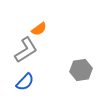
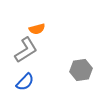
orange semicircle: moved 2 px left; rotated 21 degrees clockwise
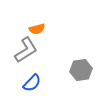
blue semicircle: moved 7 px right, 1 px down
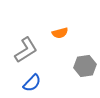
orange semicircle: moved 23 px right, 4 px down
gray hexagon: moved 4 px right, 4 px up
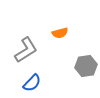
gray hexagon: moved 1 px right
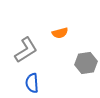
gray hexagon: moved 3 px up
blue semicircle: rotated 132 degrees clockwise
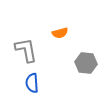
gray L-shape: rotated 68 degrees counterclockwise
gray hexagon: rotated 15 degrees clockwise
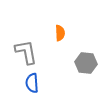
orange semicircle: rotated 77 degrees counterclockwise
gray L-shape: moved 2 px down
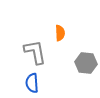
gray L-shape: moved 9 px right
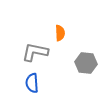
gray L-shape: rotated 68 degrees counterclockwise
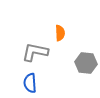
blue semicircle: moved 2 px left
